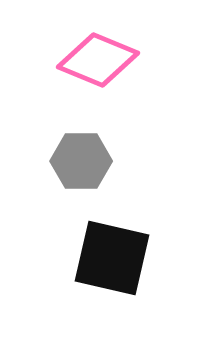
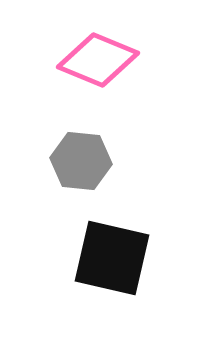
gray hexagon: rotated 6 degrees clockwise
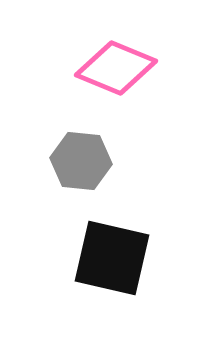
pink diamond: moved 18 px right, 8 px down
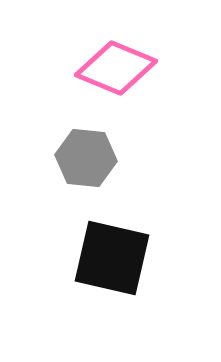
gray hexagon: moved 5 px right, 3 px up
